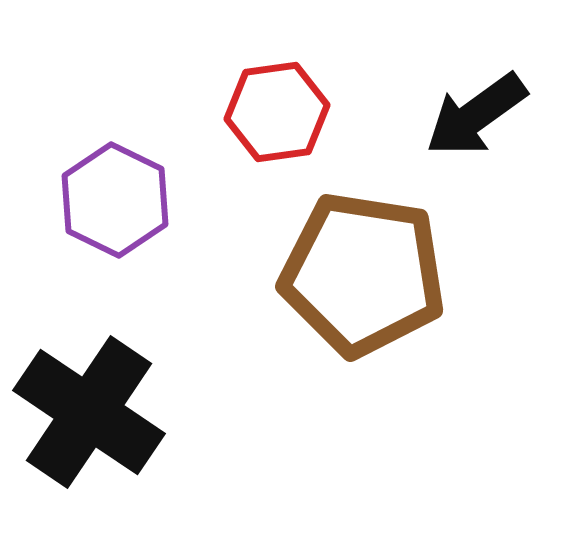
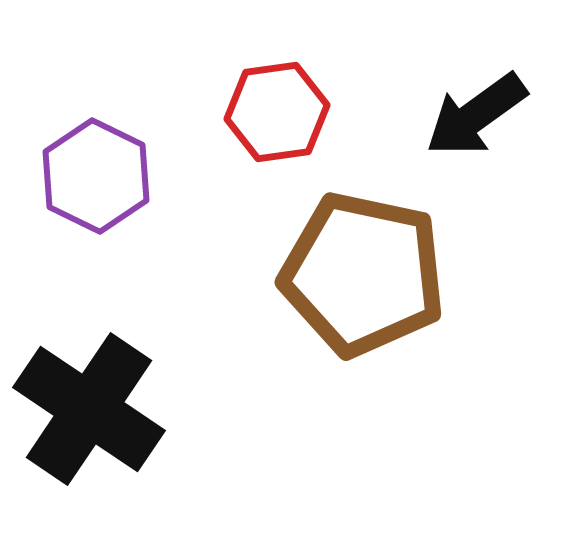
purple hexagon: moved 19 px left, 24 px up
brown pentagon: rotated 3 degrees clockwise
black cross: moved 3 px up
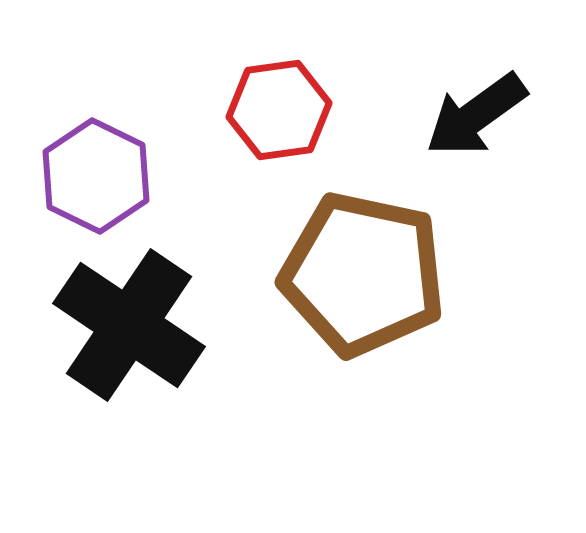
red hexagon: moved 2 px right, 2 px up
black cross: moved 40 px right, 84 px up
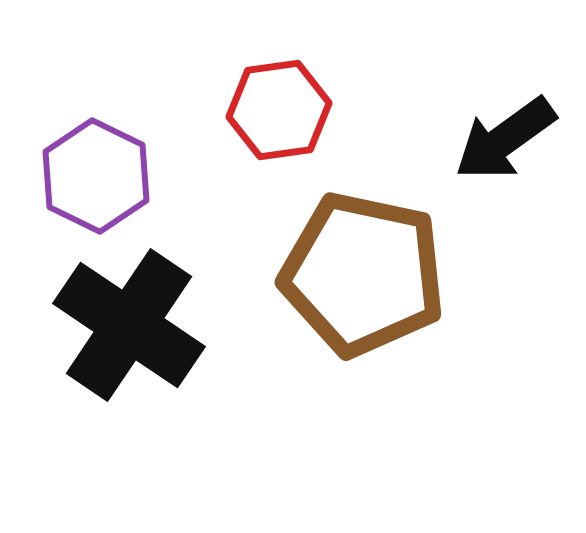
black arrow: moved 29 px right, 24 px down
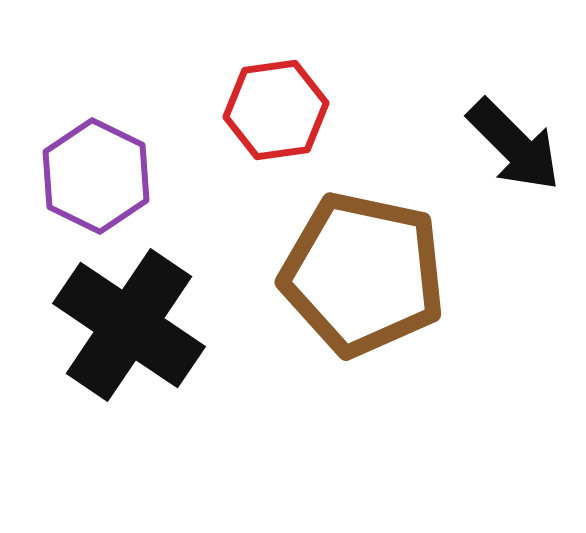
red hexagon: moved 3 px left
black arrow: moved 9 px right, 6 px down; rotated 99 degrees counterclockwise
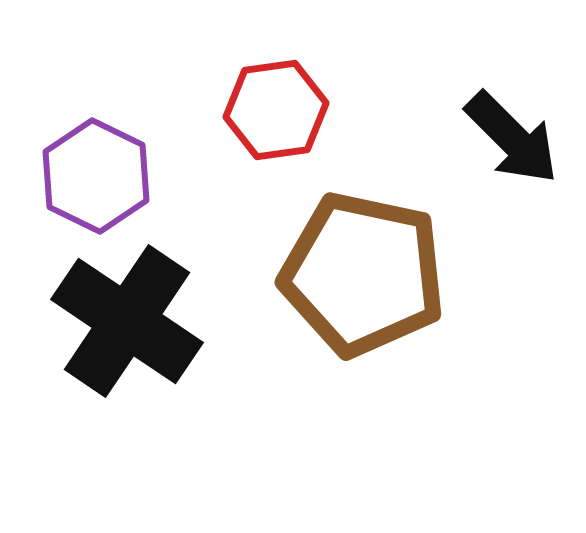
black arrow: moved 2 px left, 7 px up
black cross: moved 2 px left, 4 px up
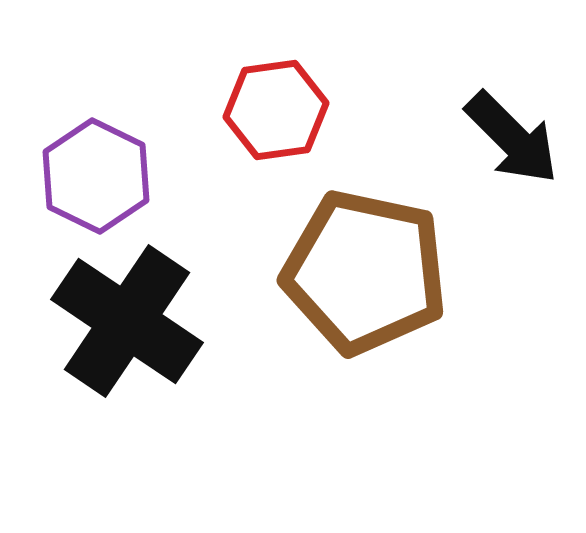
brown pentagon: moved 2 px right, 2 px up
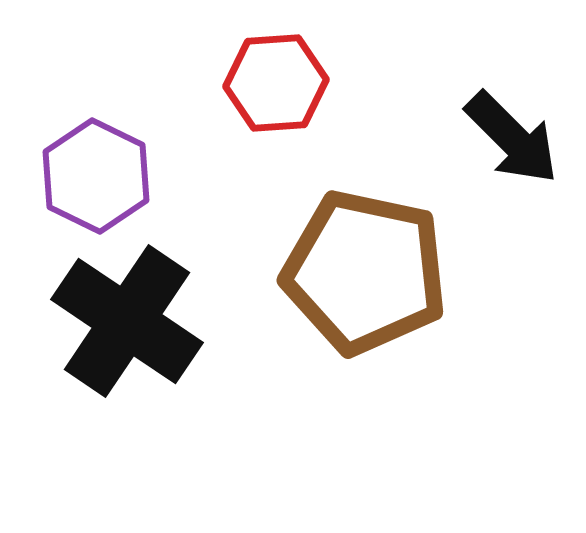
red hexagon: moved 27 px up; rotated 4 degrees clockwise
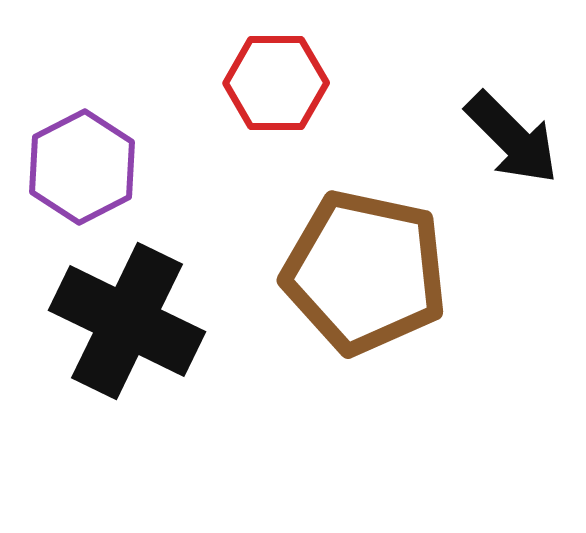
red hexagon: rotated 4 degrees clockwise
purple hexagon: moved 14 px left, 9 px up; rotated 7 degrees clockwise
black cross: rotated 8 degrees counterclockwise
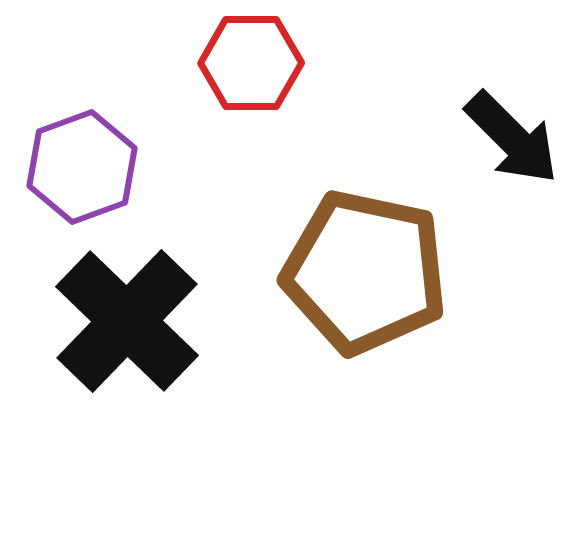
red hexagon: moved 25 px left, 20 px up
purple hexagon: rotated 7 degrees clockwise
black cross: rotated 18 degrees clockwise
